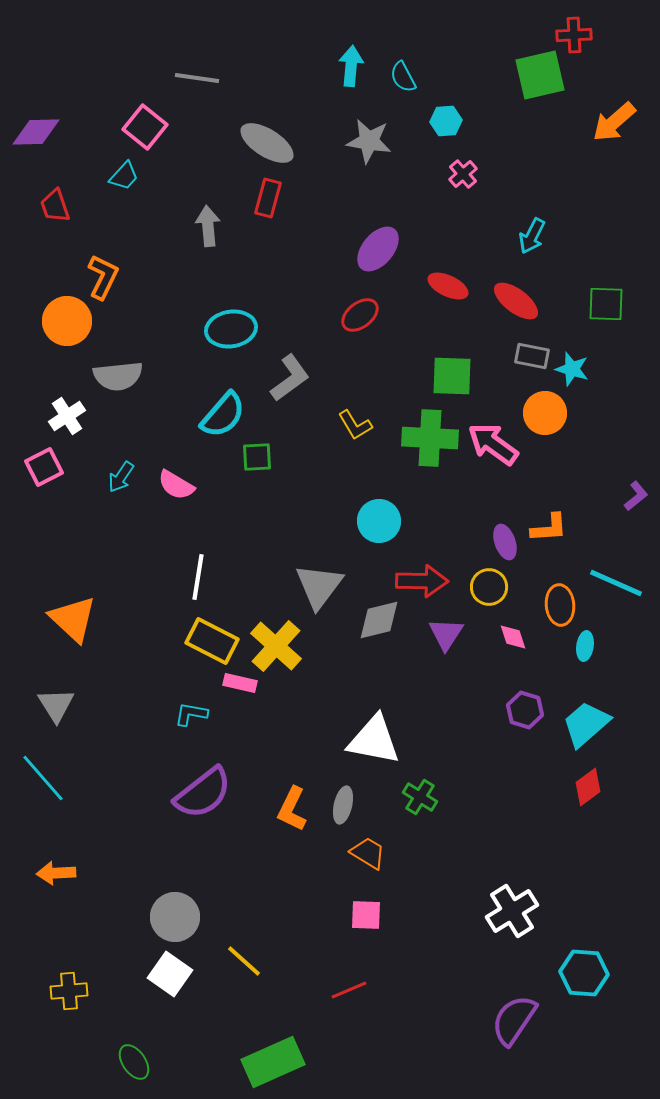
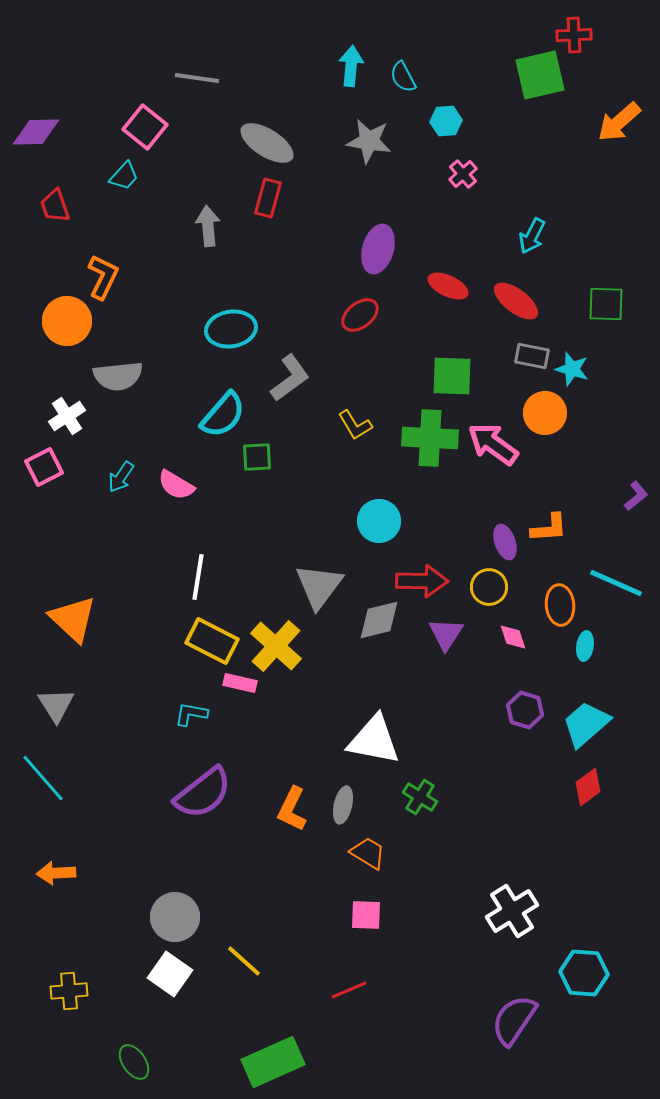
orange arrow at (614, 122): moved 5 px right
purple ellipse at (378, 249): rotated 24 degrees counterclockwise
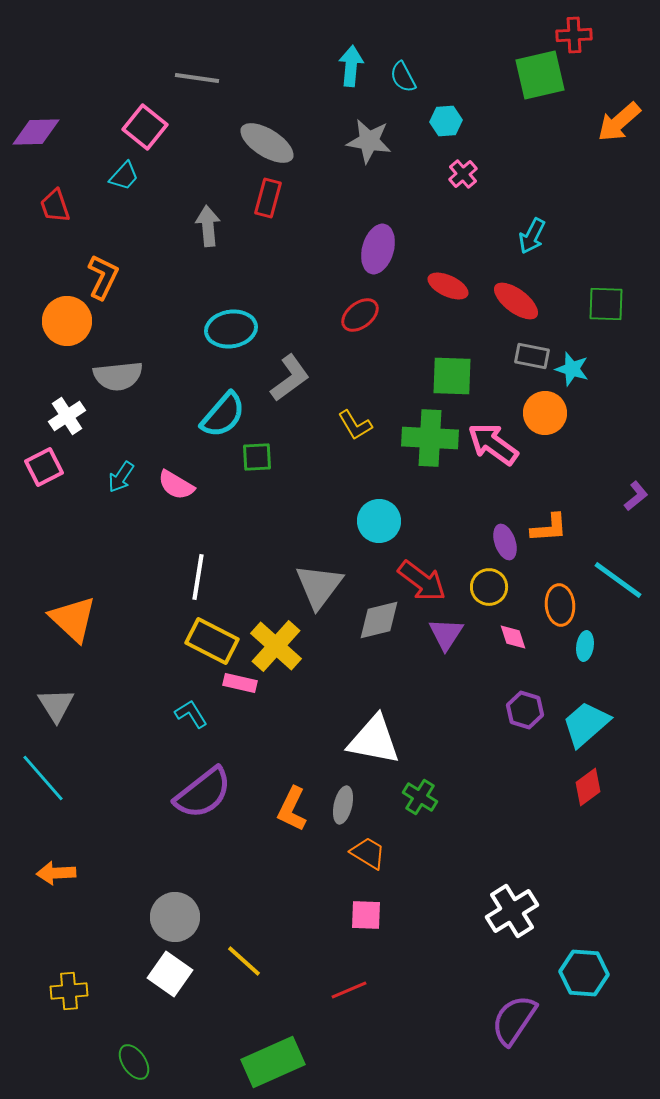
red arrow at (422, 581): rotated 36 degrees clockwise
cyan line at (616, 583): moved 2 px right, 3 px up; rotated 12 degrees clockwise
cyan L-shape at (191, 714): rotated 48 degrees clockwise
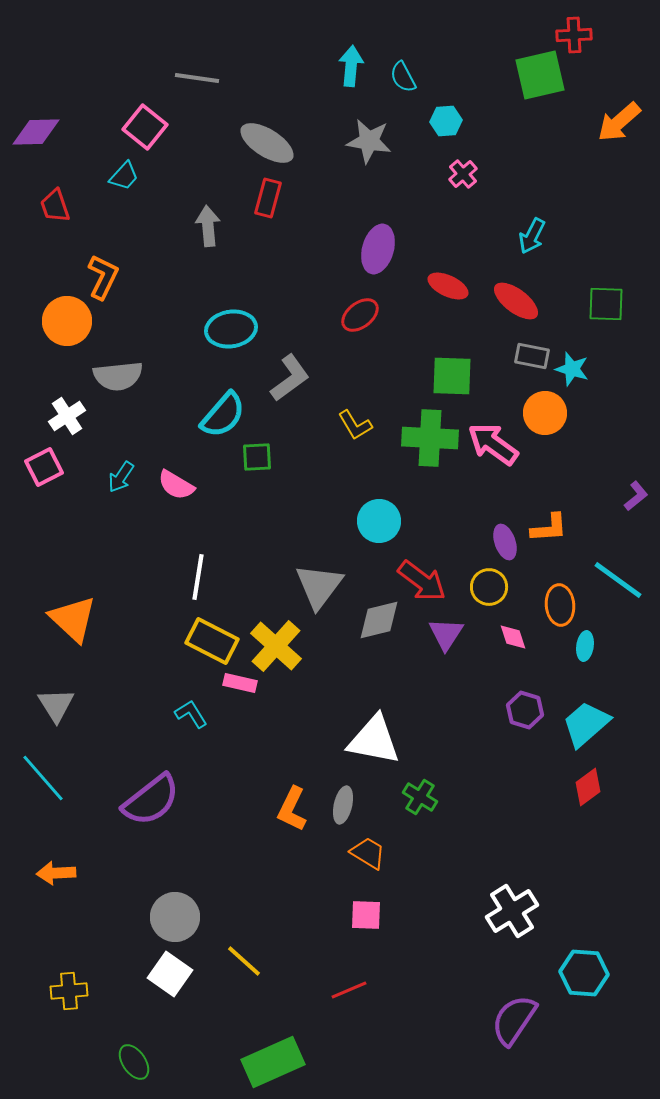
purple semicircle at (203, 793): moved 52 px left, 7 px down
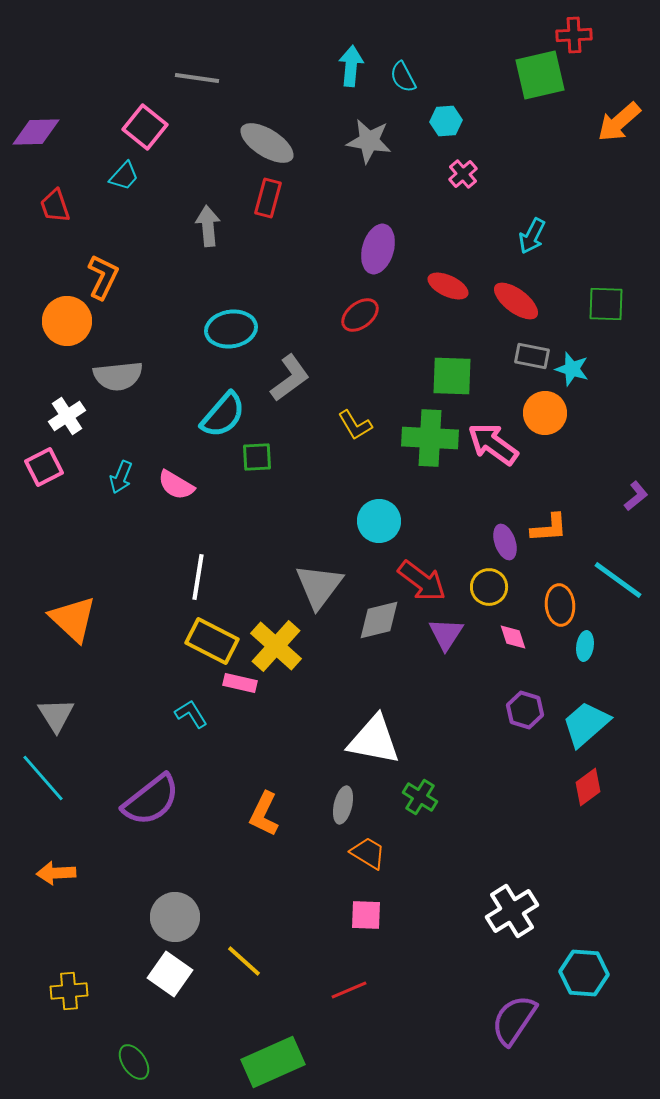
cyan arrow at (121, 477): rotated 12 degrees counterclockwise
gray triangle at (56, 705): moved 10 px down
orange L-shape at (292, 809): moved 28 px left, 5 px down
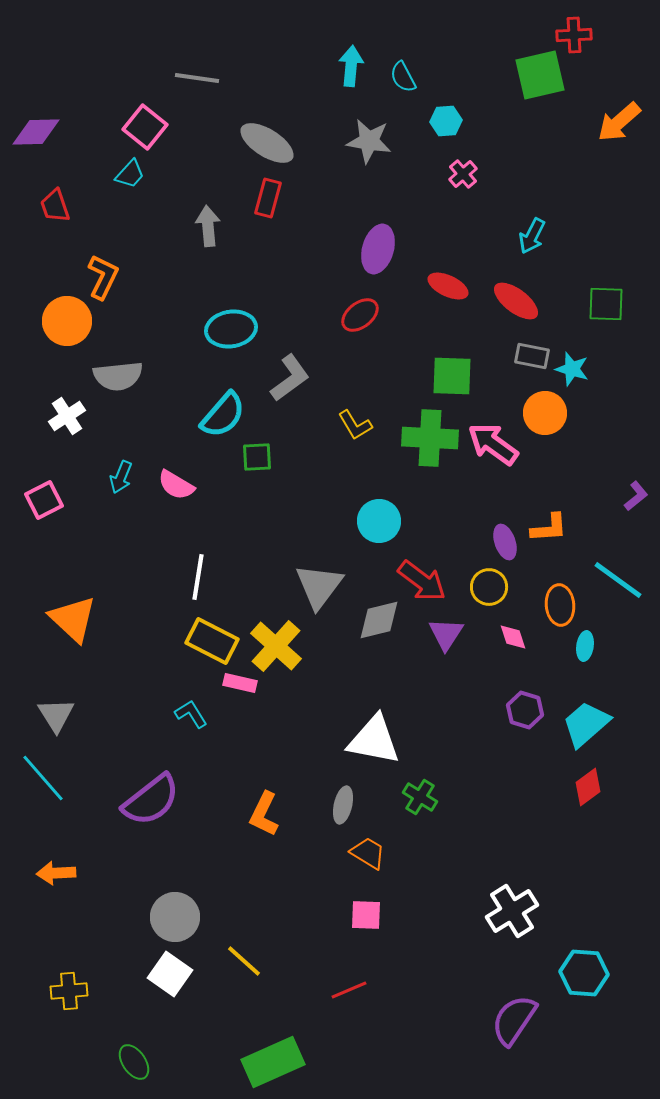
cyan trapezoid at (124, 176): moved 6 px right, 2 px up
pink square at (44, 467): moved 33 px down
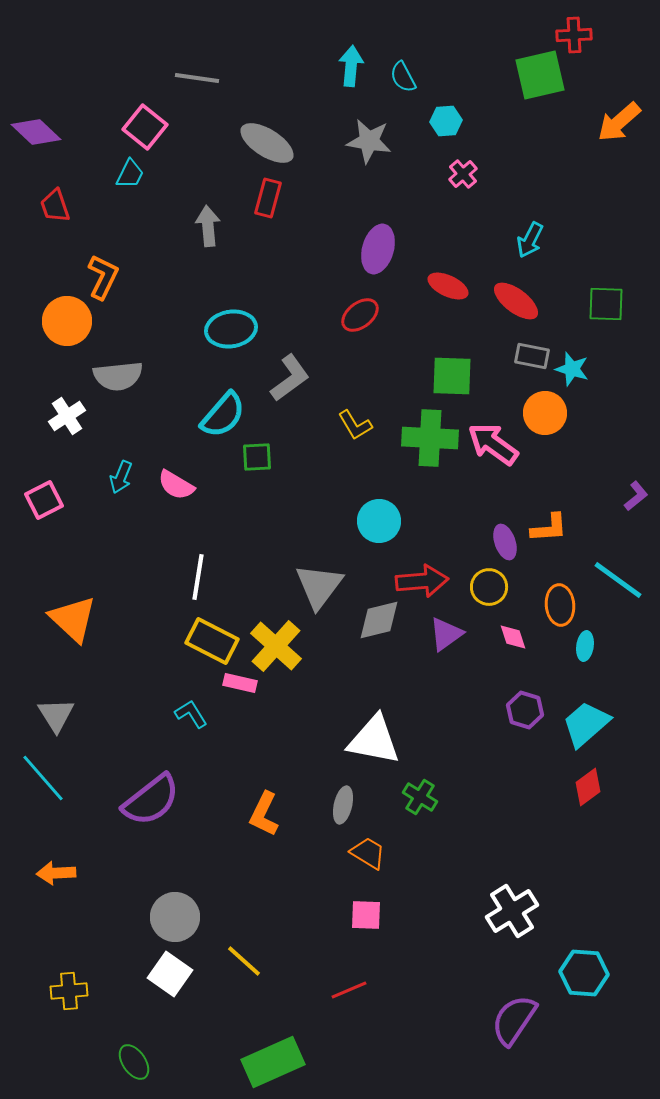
purple diamond at (36, 132): rotated 45 degrees clockwise
cyan trapezoid at (130, 174): rotated 16 degrees counterclockwise
cyan arrow at (532, 236): moved 2 px left, 4 px down
red arrow at (422, 581): rotated 42 degrees counterclockwise
purple triangle at (446, 634): rotated 21 degrees clockwise
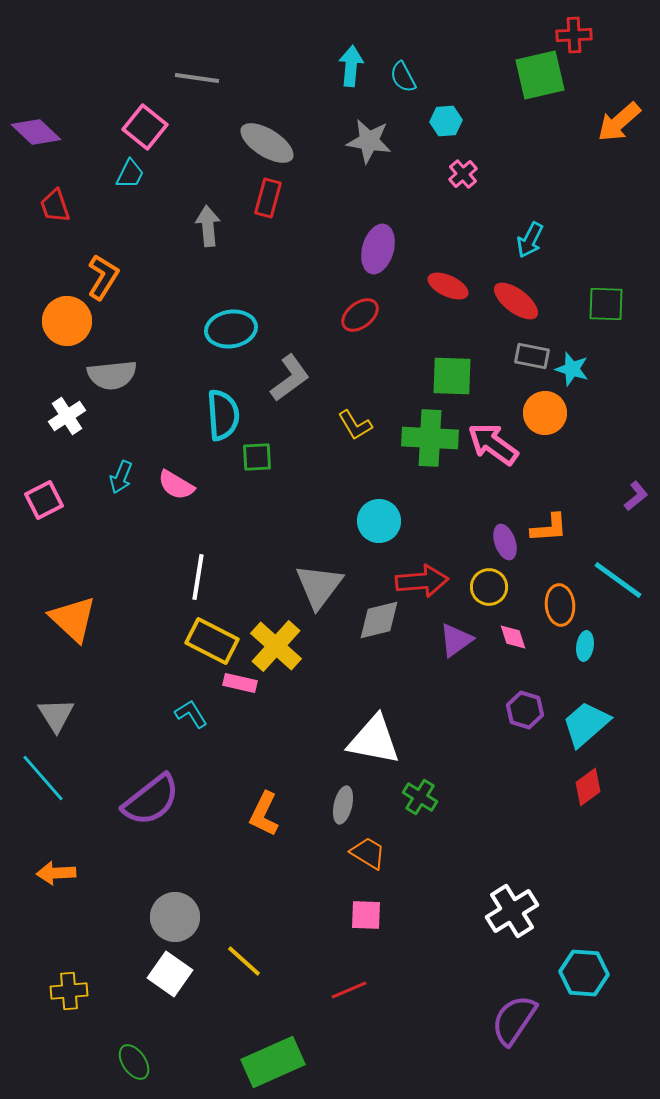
orange L-shape at (103, 277): rotated 6 degrees clockwise
gray semicircle at (118, 376): moved 6 px left, 1 px up
cyan semicircle at (223, 415): rotated 45 degrees counterclockwise
purple triangle at (446, 634): moved 10 px right, 6 px down
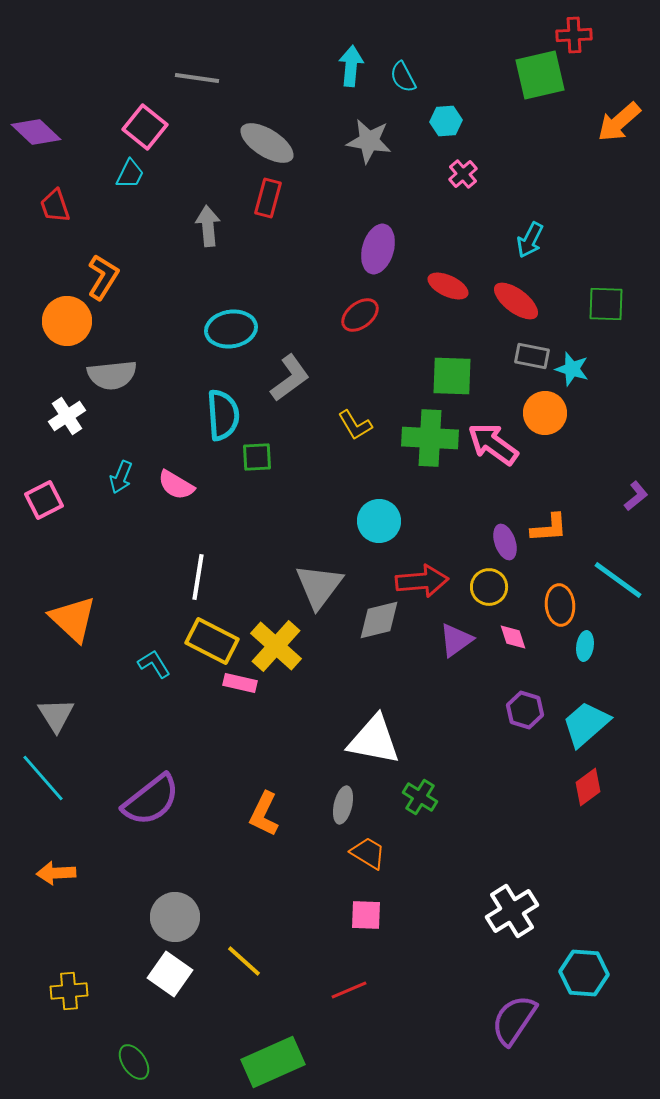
cyan L-shape at (191, 714): moved 37 px left, 50 px up
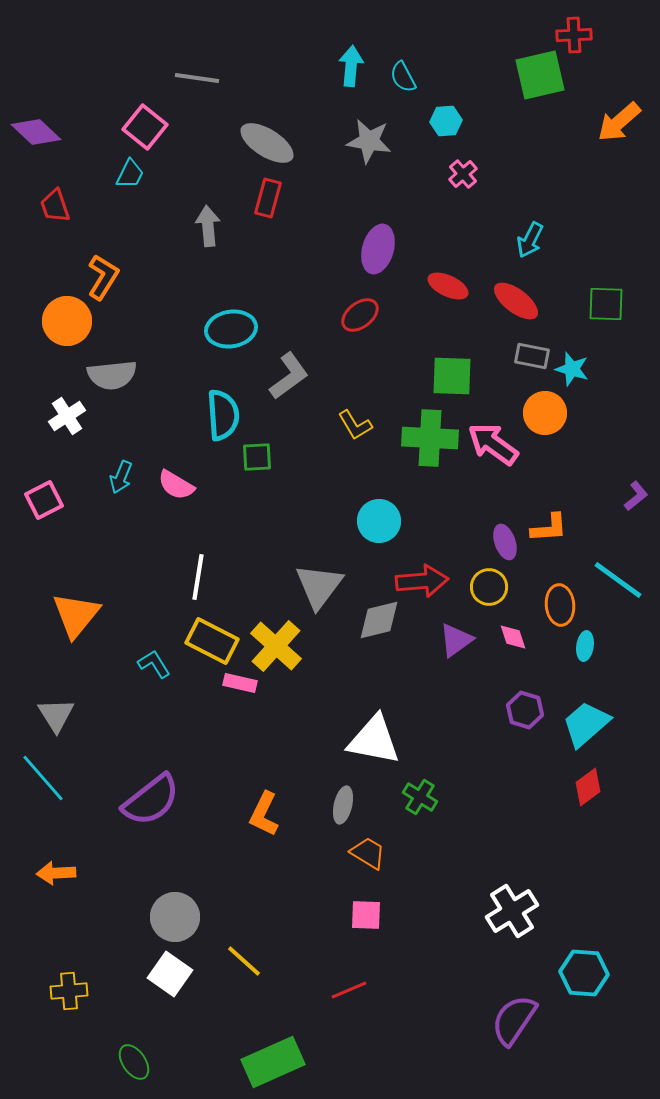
gray L-shape at (290, 378): moved 1 px left, 2 px up
orange triangle at (73, 619): moved 3 px right, 4 px up; rotated 26 degrees clockwise
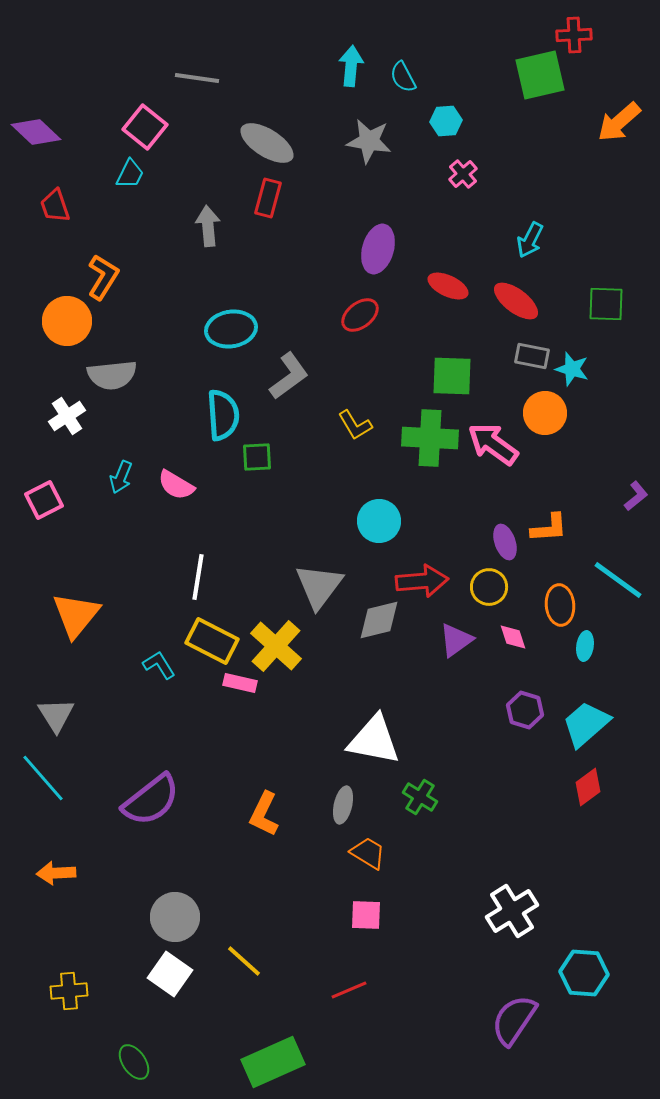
cyan L-shape at (154, 664): moved 5 px right, 1 px down
